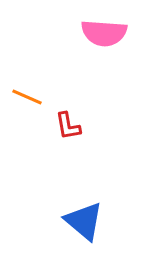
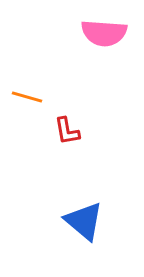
orange line: rotated 8 degrees counterclockwise
red L-shape: moved 1 px left, 5 px down
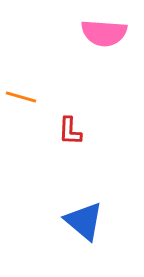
orange line: moved 6 px left
red L-shape: moved 3 px right; rotated 12 degrees clockwise
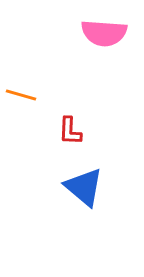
orange line: moved 2 px up
blue triangle: moved 34 px up
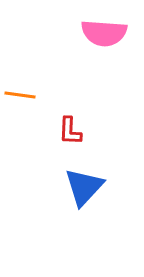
orange line: moved 1 px left; rotated 8 degrees counterclockwise
blue triangle: rotated 33 degrees clockwise
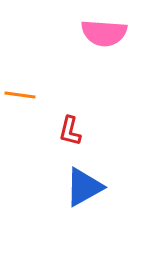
red L-shape: rotated 12 degrees clockwise
blue triangle: rotated 18 degrees clockwise
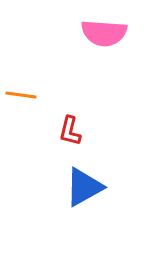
orange line: moved 1 px right
